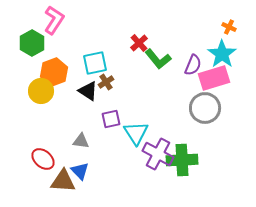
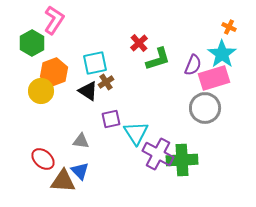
green L-shape: rotated 68 degrees counterclockwise
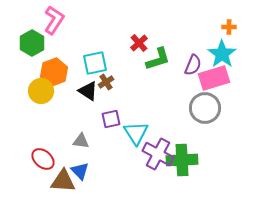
orange cross: rotated 24 degrees counterclockwise
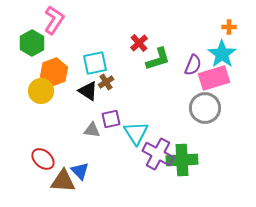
gray triangle: moved 11 px right, 11 px up
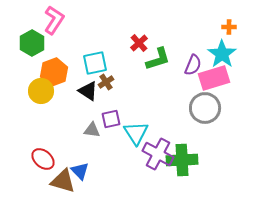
brown triangle: rotated 12 degrees clockwise
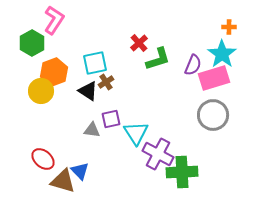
gray circle: moved 8 px right, 7 px down
green cross: moved 12 px down
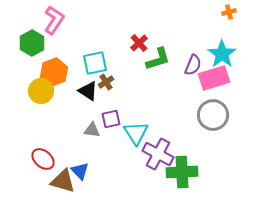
orange cross: moved 15 px up; rotated 16 degrees counterclockwise
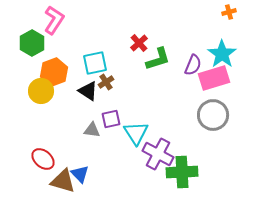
blue triangle: moved 3 px down
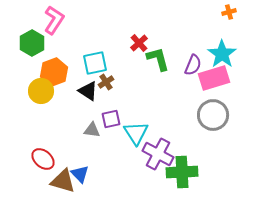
green L-shape: rotated 88 degrees counterclockwise
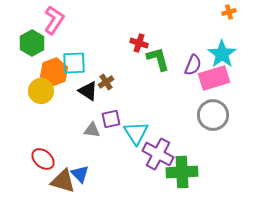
red cross: rotated 30 degrees counterclockwise
cyan square: moved 21 px left; rotated 10 degrees clockwise
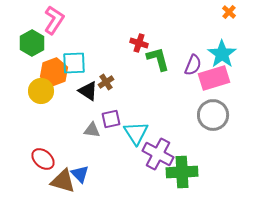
orange cross: rotated 32 degrees counterclockwise
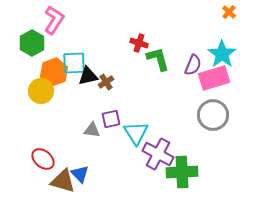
black triangle: moved 15 px up; rotated 45 degrees counterclockwise
